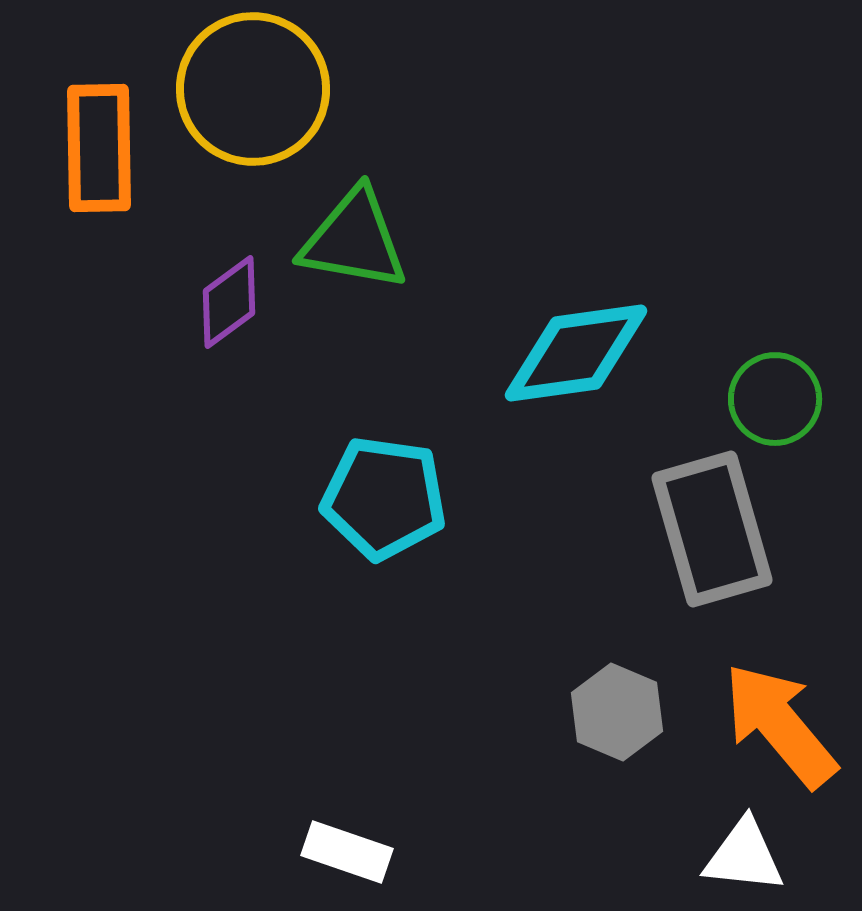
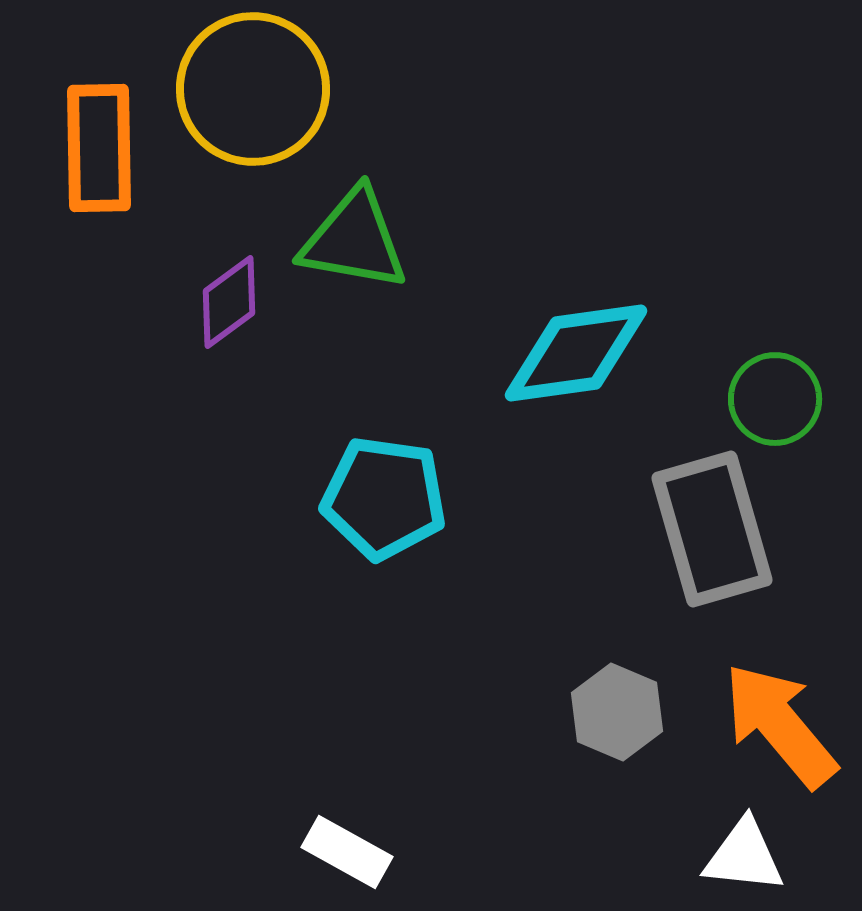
white rectangle: rotated 10 degrees clockwise
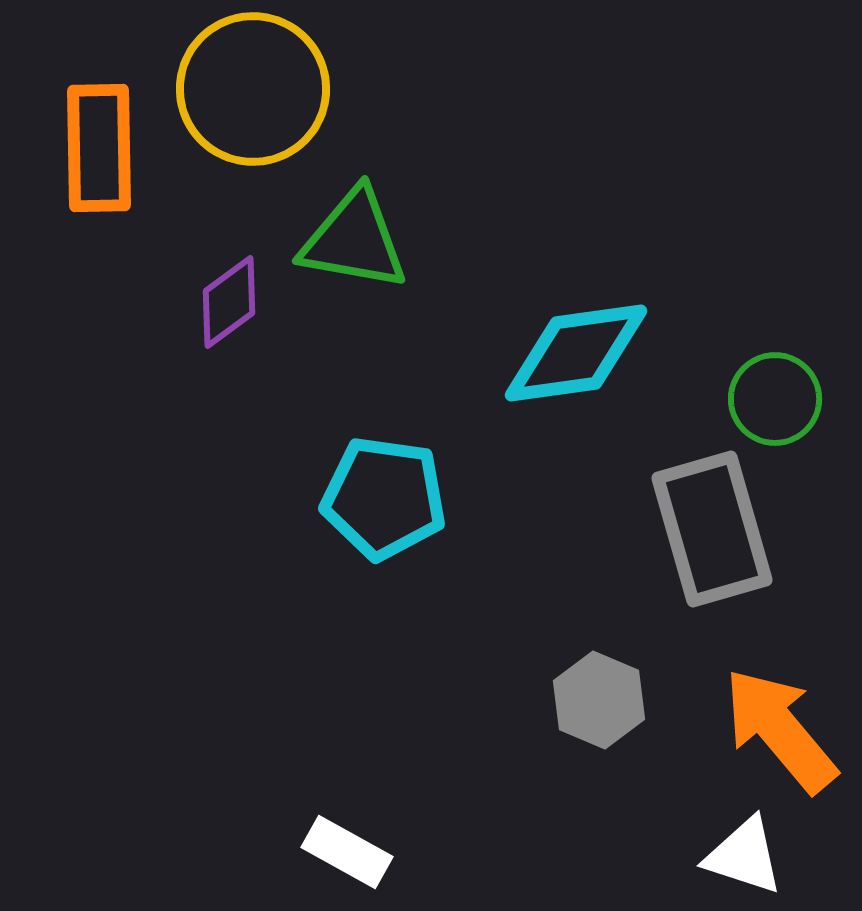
gray hexagon: moved 18 px left, 12 px up
orange arrow: moved 5 px down
white triangle: rotated 12 degrees clockwise
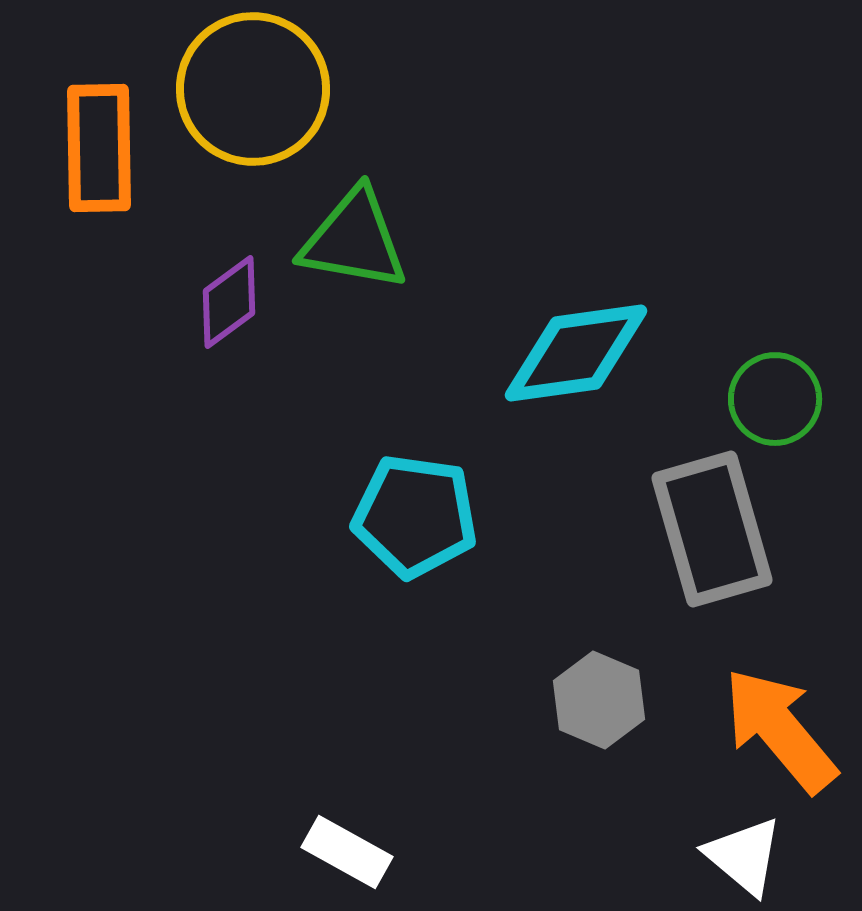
cyan pentagon: moved 31 px right, 18 px down
white triangle: rotated 22 degrees clockwise
